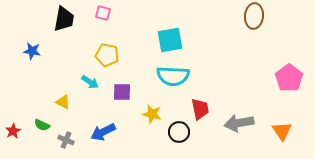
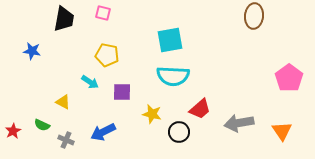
red trapezoid: rotated 60 degrees clockwise
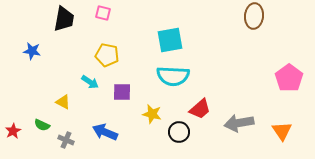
blue arrow: moved 2 px right; rotated 50 degrees clockwise
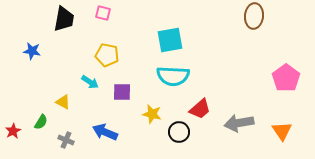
pink pentagon: moved 3 px left
green semicircle: moved 1 px left, 3 px up; rotated 84 degrees counterclockwise
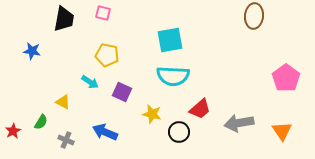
purple square: rotated 24 degrees clockwise
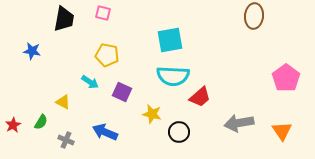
red trapezoid: moved 12 px up
red star: moved 6 px up
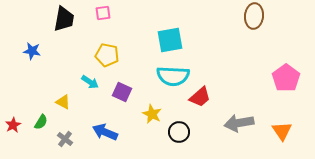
pink square: rotated 21 degrees counterclockwise
yellow star: rotated 12 degrees clockwise
gray cross: moved 1 px left, 1 px up; rotated 14 degrees clockwise
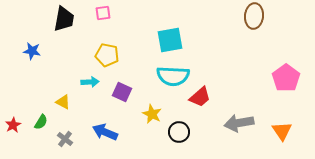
cyan arrow: rotated 36 degrees counterclockwise
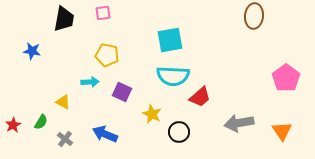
blue arrow: moved 2 px down
